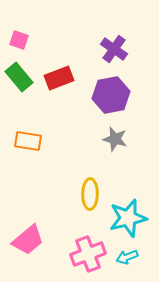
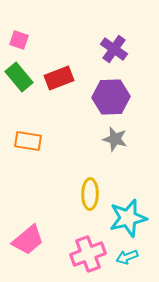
purple hexagon: moved 2 px down; rotated 9 degrees clockwise
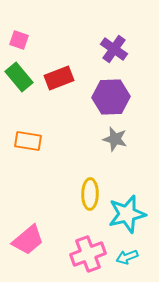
cyan star: moved 1 px left, 4 px up
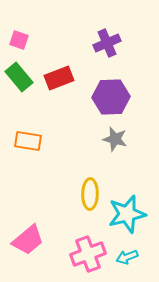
purple cross: moved 7 px left, 6 px up; rotated 32 degrees clockwise
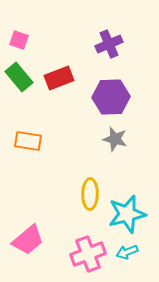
purple cross: moved 2 px right, 1 px down
cyan arrow: moved 5 px up
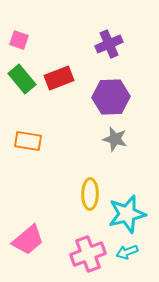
green rectangle: moved 3 px right, 2 px down
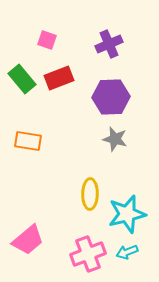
pink square: moved 28 px right
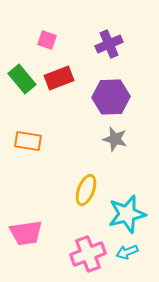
yellow ellipse: moved 4 px left, 4 px up; rotated 20 degrees clockwise
pink trapezoid: moved 2 px left, 7 px up; rotated 32 degrees clockwise
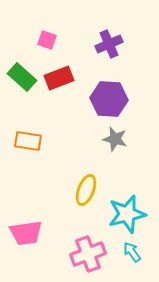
green rectangle: moved 2 px up; rotated 8 degrees counterclockwise
purple hexagon: moved 2 px left, 2 px down; rotated 6 degrees clockwise
cyan arrow: moved 5 px right; rotated 75 degrees clockwise
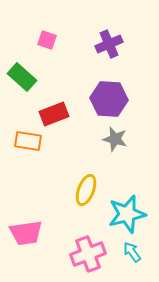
red rectangle: moved 5 px left, 36 px down
